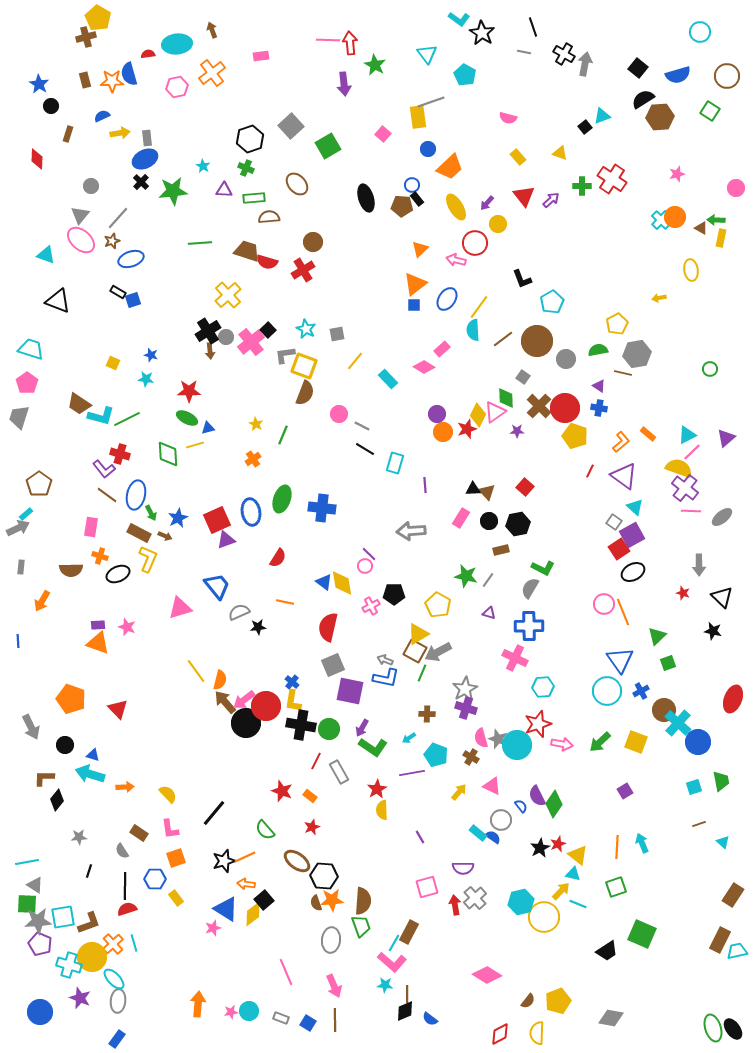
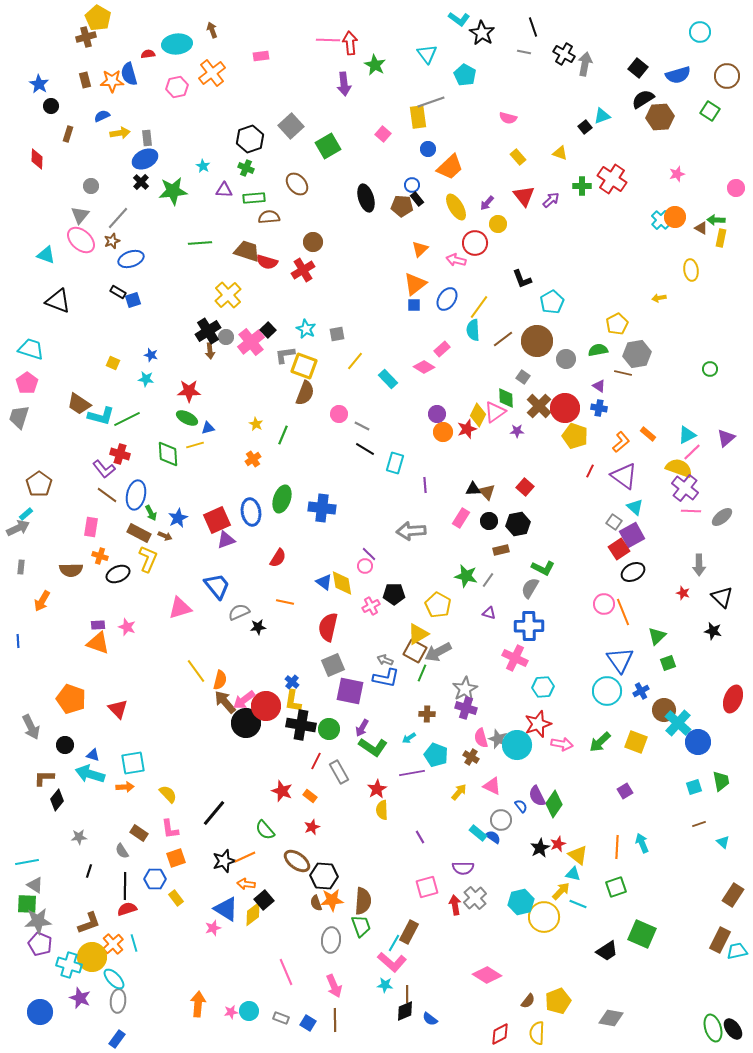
cyan square at (63, 917): moved 70 px right, 154 px up
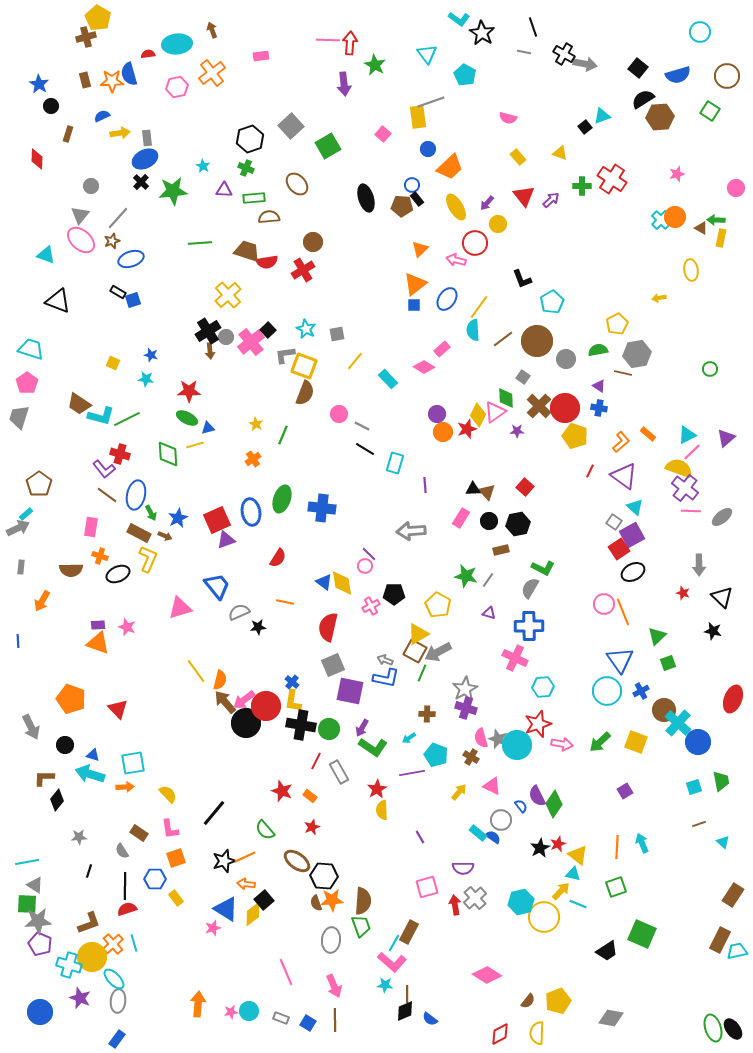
red arrow at (350, 43): rotated 10 degrees clockwise
gray arrow at (585, 64): rotated 90 degrees clockwise
red semicircle at (267, 262): rotated 25 degrees counterclockwise
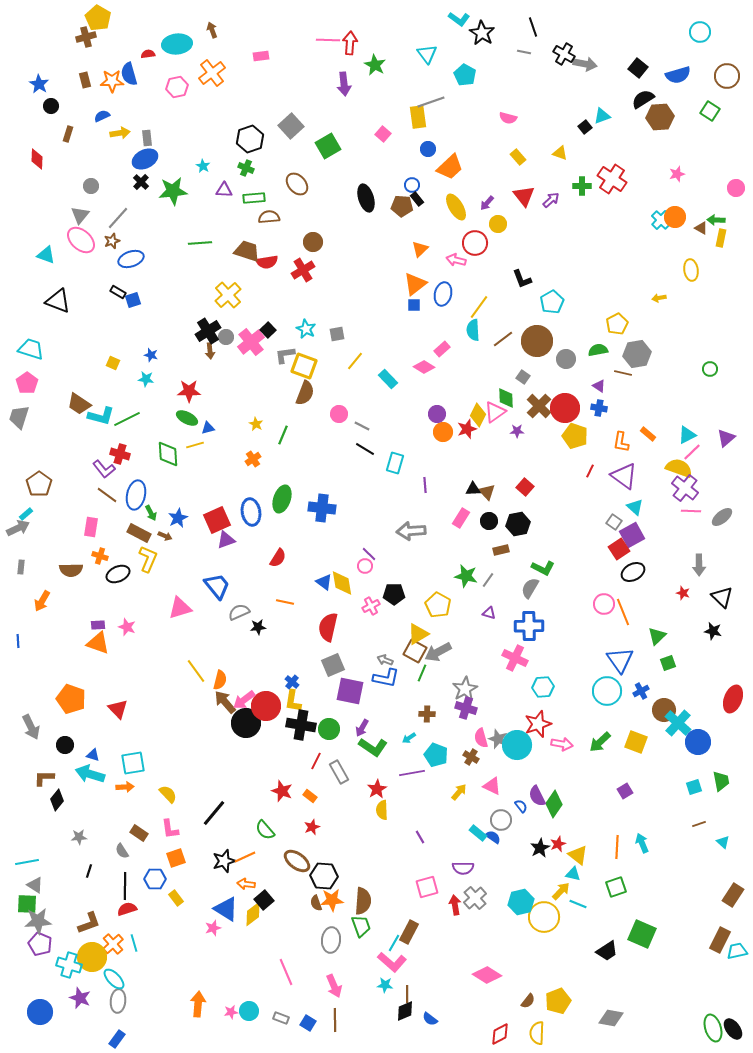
blue ellipse at (447, 299): moved 4 px left, 5 px up; rotated 20 degrees counterclockwise
orange L-shape at (621, 442): rotated 140 degrees clockwise
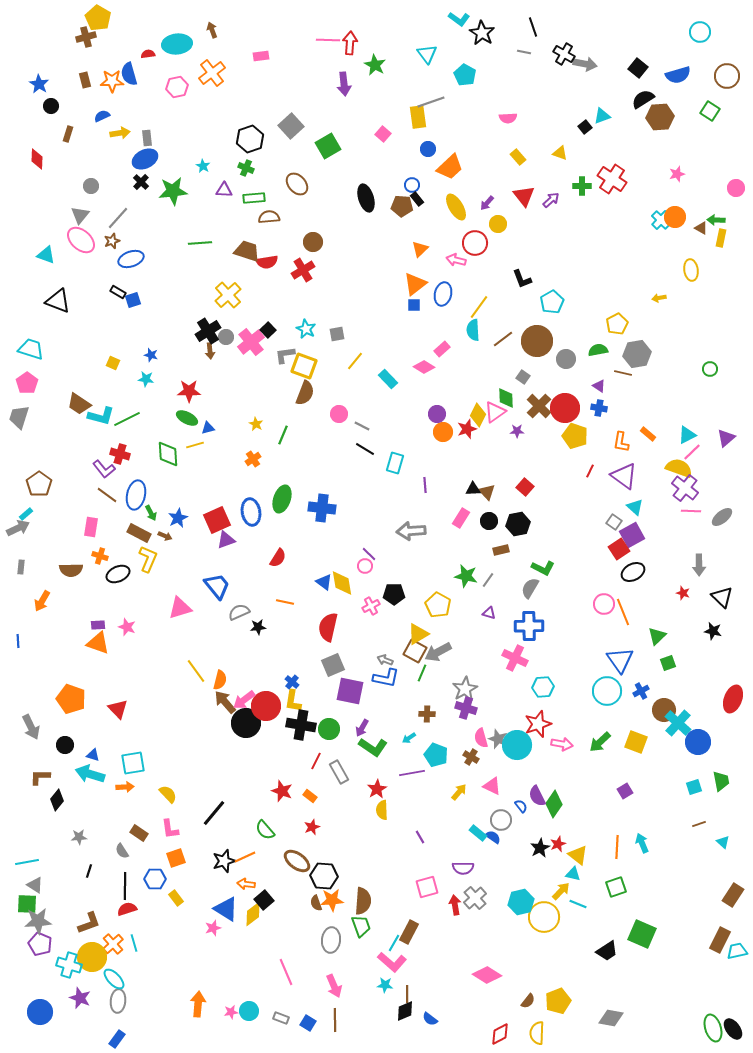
pink semicircle at (508, 118): rotated 18 degrees counterclockwise
brown L-shape at (44, 778): moved 4 px left, 1 px up
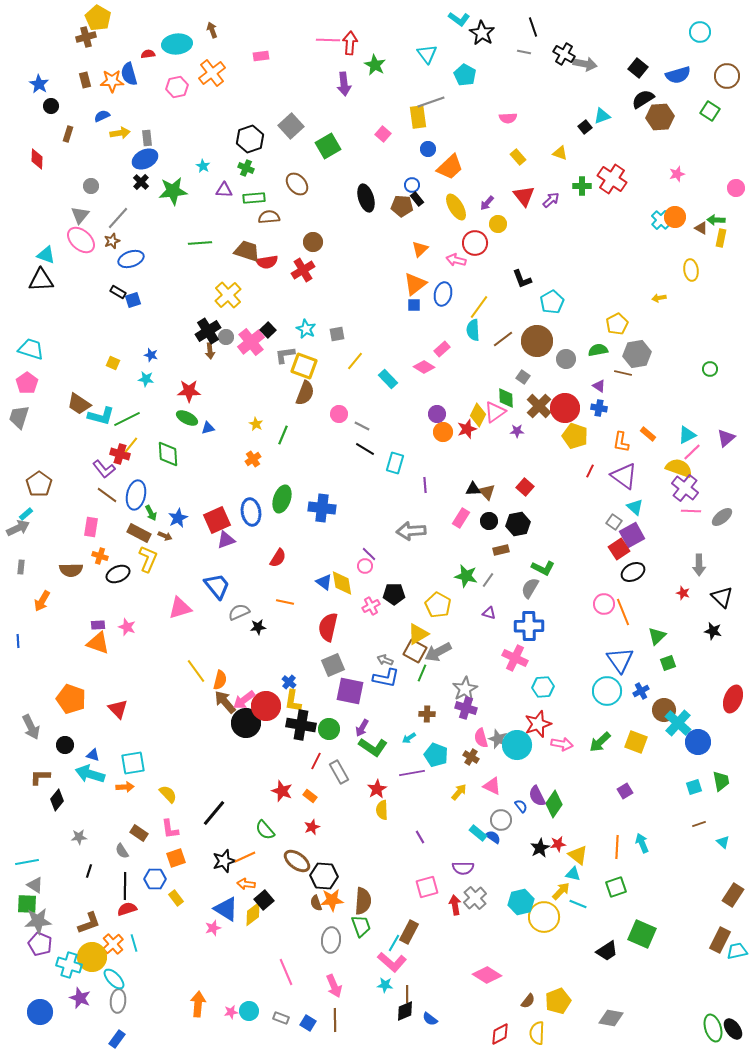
black triangle at (58, 301): moved 17 px left, 21 px up; rotated 24 degrees counterclockwise
yellow line at (195, 445): moved 64 px left; rotated 36 degrees counterclockwise
blue cross at (292, 682): moved 3 px left
red star at (558, 844): rotated 14 degrees clockwise
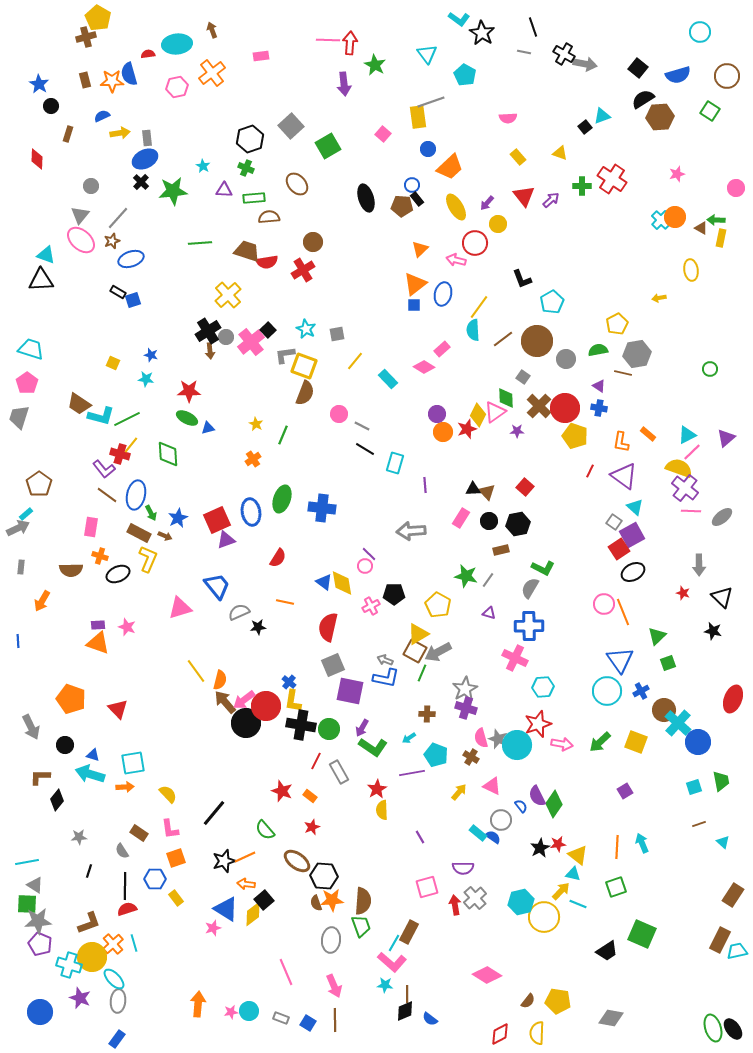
yellow pentagon at (558, 1001): rotated 30 degrees clockwise
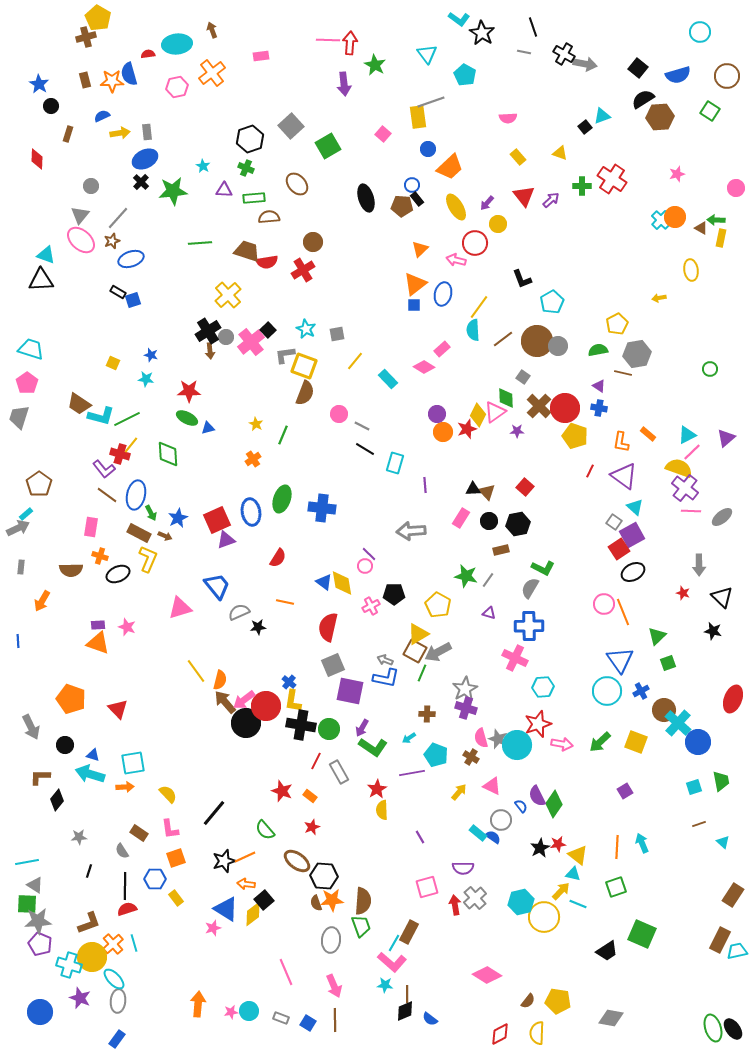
gray rectangle at (147, 138): moved 6 px up
gray circle at (566, 359): moved 8 px left, 13 px up
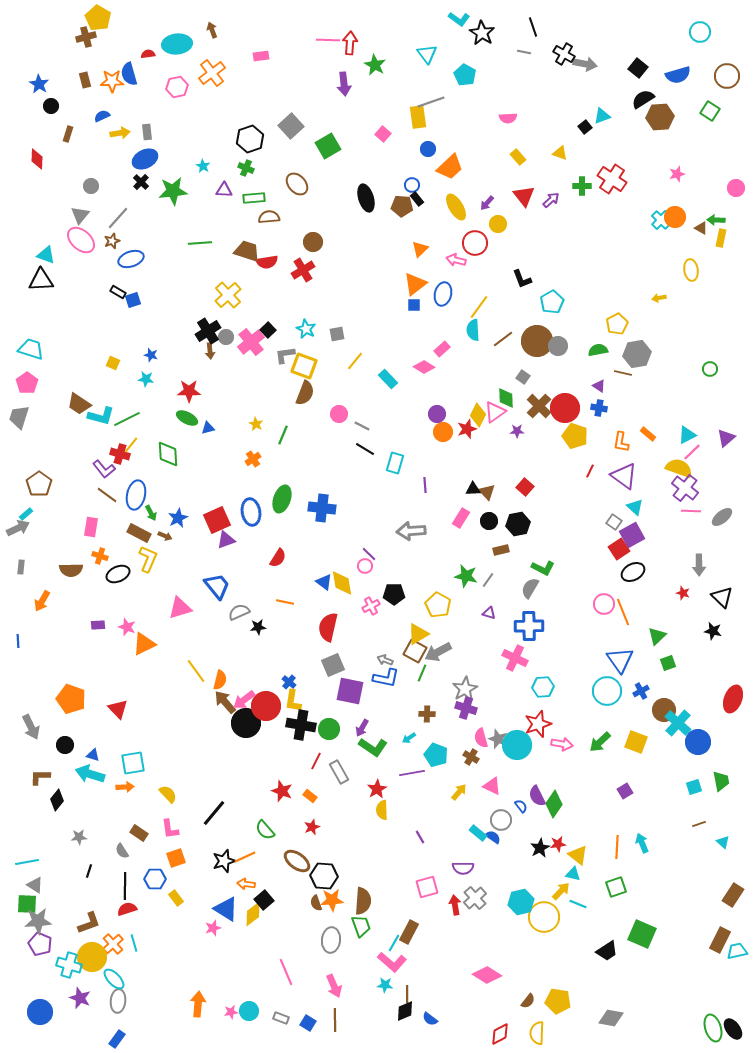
orange triangle at (98, 643): moved 46 px right, 1 px down; rotated 45 degrees counterclockwise
